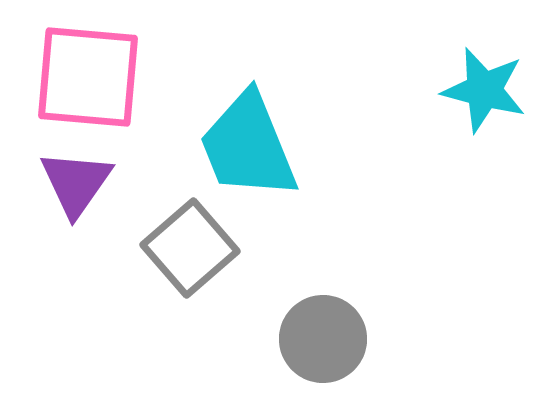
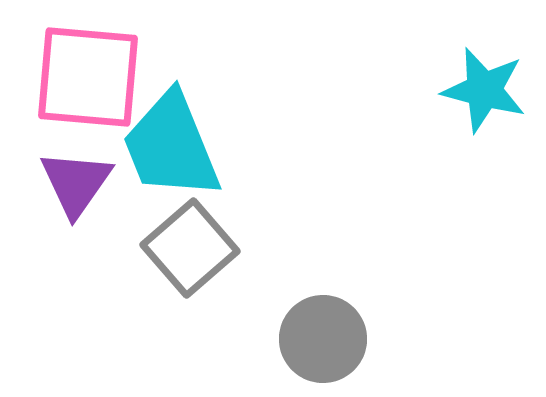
cyan trapezoid: moved 77 px left
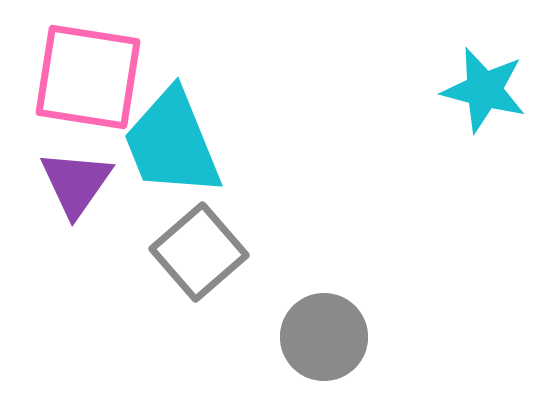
pink square: rotated 4 degrees clockwise
cyan trapezoid: moved 1 px right, 3 px up
gray square: moved 9 px right, 4 px down
gray circle: moved 1 px right, 2 px up
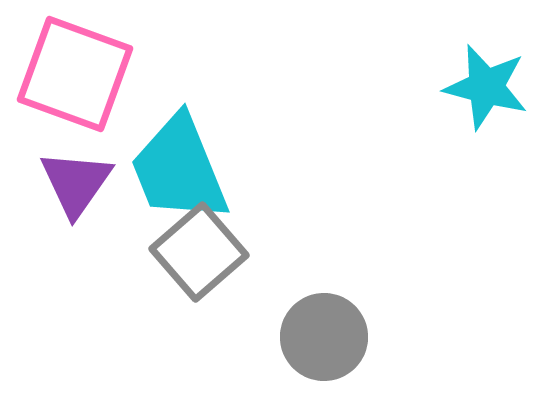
pink square: moved 13 px left, 3 px up; rotated 11 degrees clockwise
cyan star: moved 2 px right, 3 px up
cyan trapezoid: moved 7 px right, 26 px down
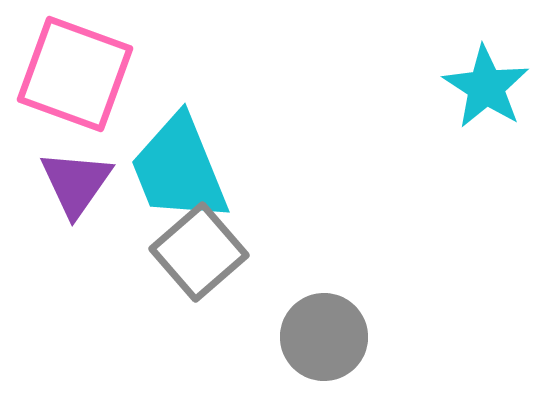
cyan star: rotated 18 degrees clockwise
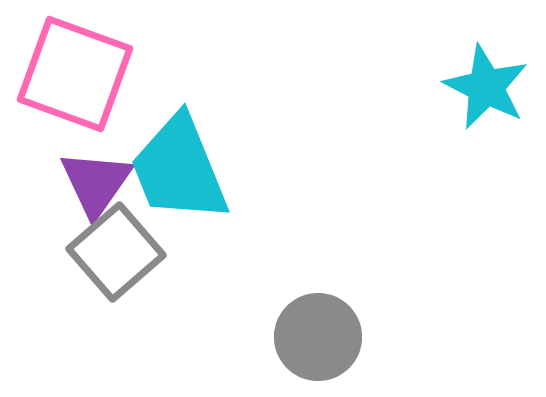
cyan star: rotated 6 degrees counterclockwise
purple triangle: moved 20 px right
gray square: moved 83 px left
gray circle: moved 6 px left
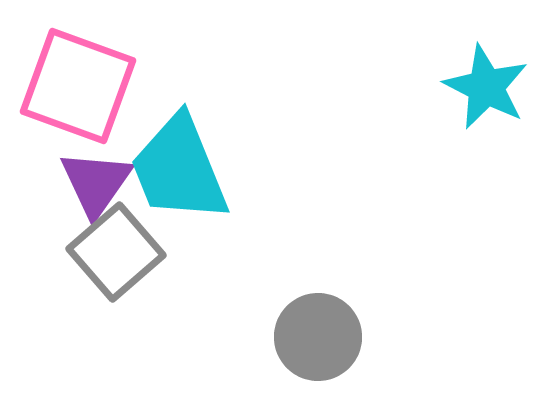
pink square: moved 3 px right, 12 px down
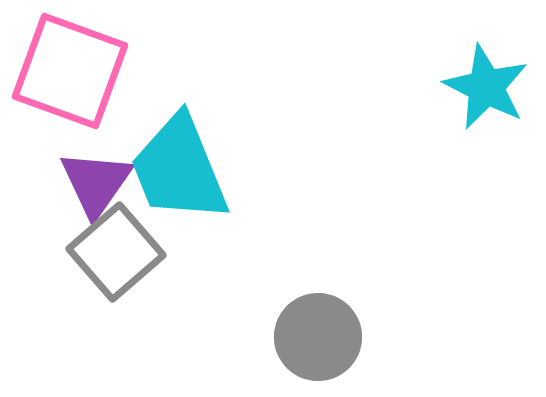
pink square: moved 8 px left, 15 px up
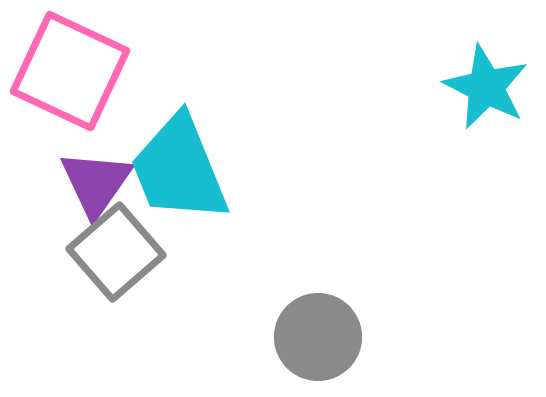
pink square: rotated 5 degrees clockwise
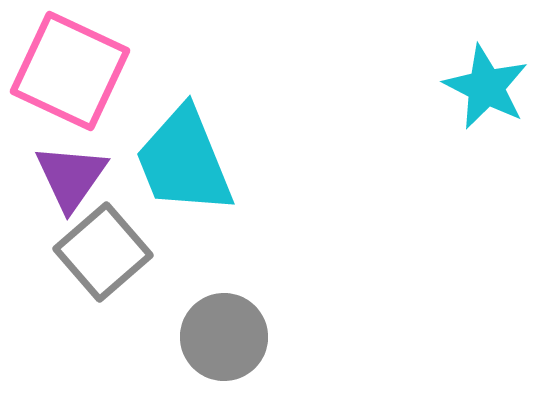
cyan trapezoid: moved 5 px right, 8 px up
purple triangle: moved 25 px left, 6 px up
gray square: moved 13 px left
gray circle: moved 94 px left
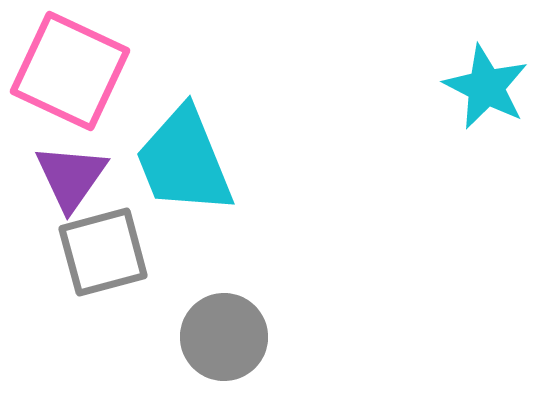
gray square: rotated 26 degrees clockwise
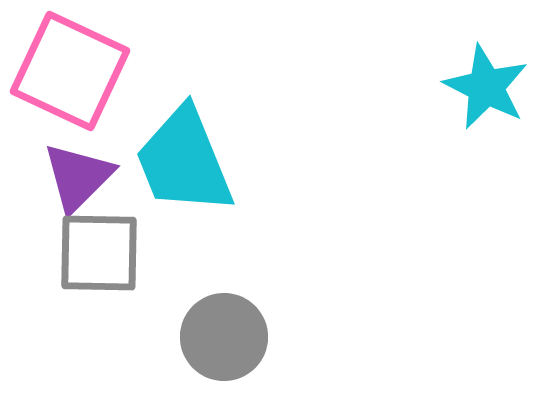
purple triangle: moved 7 px right; rotated 10 degrees clockwise
gray square: moved 4 px left, 1 px down; rotated 16 degrees clockwise
